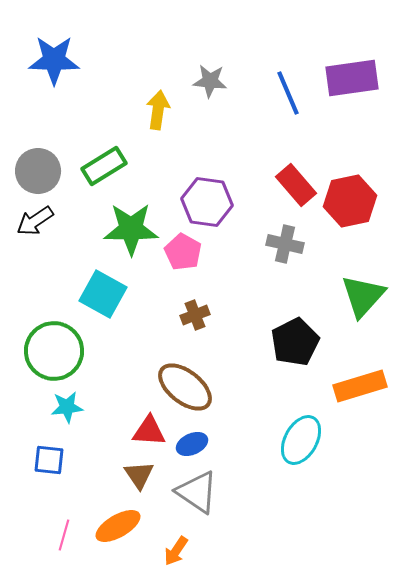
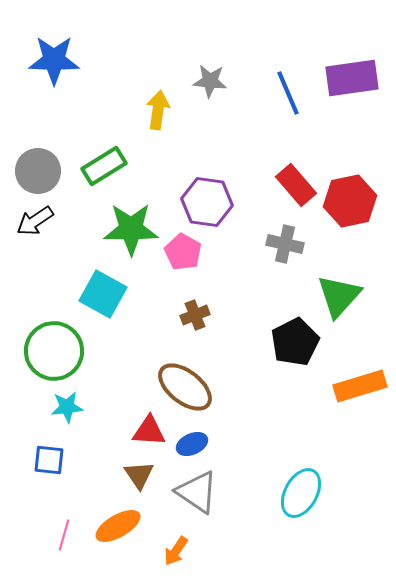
green triangle: moved 24 px left
cyan ellipse: moved 53 px down
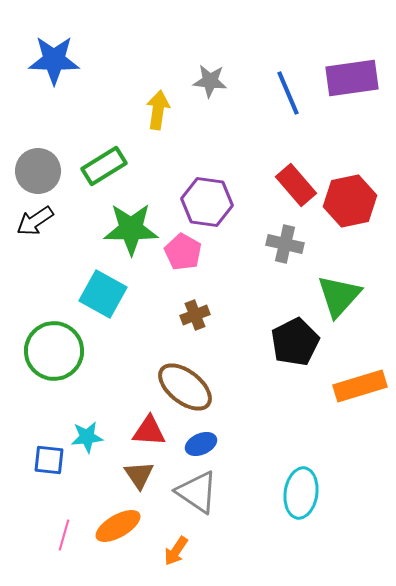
cyan star: moved 20 px right, 30 px down
blue ellipse: moved 9 px right
cyan ellipse: rotated 21 degrees counterclockwise
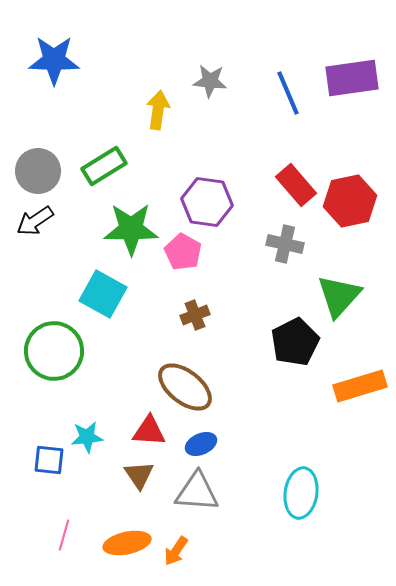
gray triangle: rotated 30 degrees counterclockwise
orange ellipse: moved 9 px right, 17 px down; rotated 18 degrees clockwise
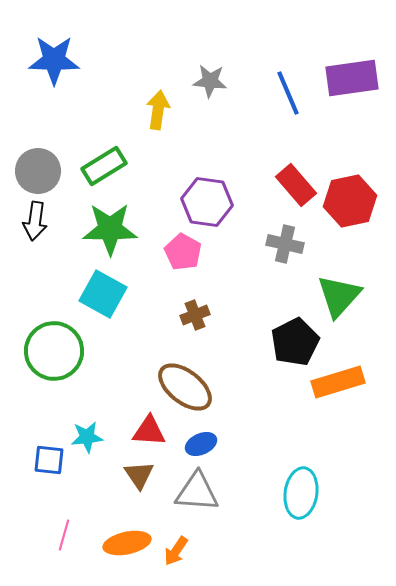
black arrow: rotated 48 degrees counterclockwise
green star: moved 21 px left
orange rectangle: moved 22 px left, 4 px up
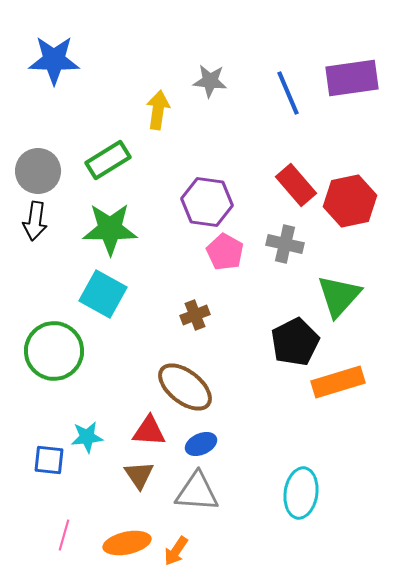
green rectangle: moved 4 px right, 6 px up
pink pentagon: moved 42 px right
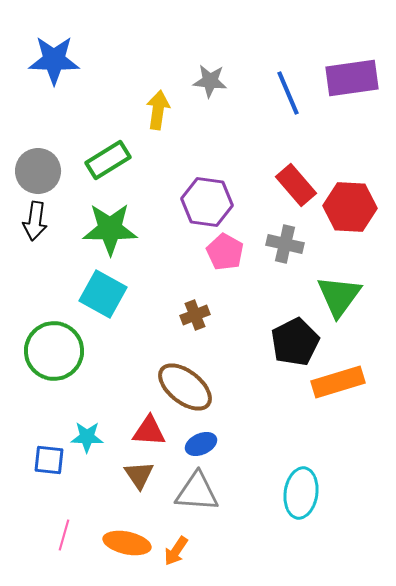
red hexagon: moved 6 px down; rotated 15 degrees clockwise
green triangle: rotated 6 degrees counterclockwise
cyan star: rotated 8 degrees clockwise
orange ellipse: rotated 24 degrees clockwise
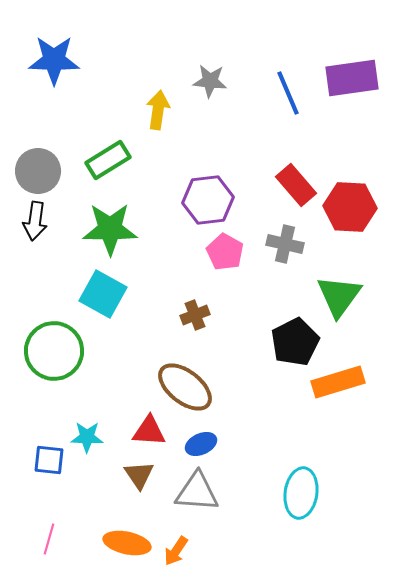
purple hexagon: moved 1 px right, 2 px up; rotated 15 degrees counterclockwise
pink line: moved 15 px left, 4 px down
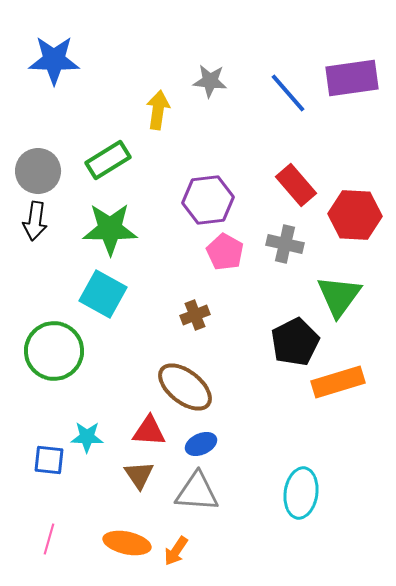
blue line: rotated 18 degrees counterclockwise
red hexagon: moved 5 px right, 8 px down
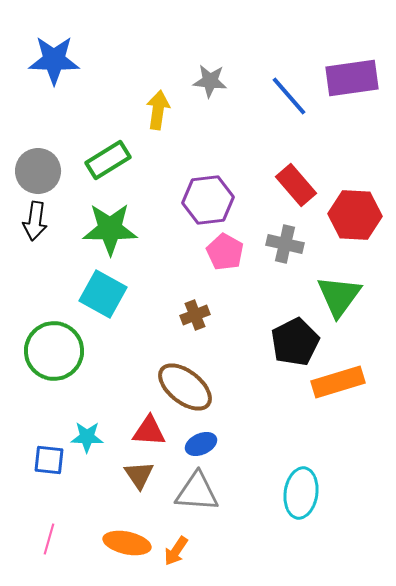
blue line: moved 1 px right, 3 px down
